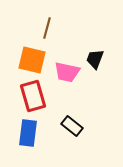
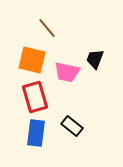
brown line: rotated 55 degrees counterclockwise
red rectangle: moved 2 px right, 1 px down
blue rectangle: moved 8 px right
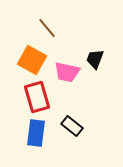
orange square: rotated 16 degrees clockwise
red rectangle: moved 2 px right
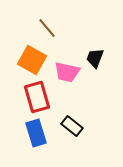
black trapezoid: moved 1 px up
blue rectangle: rotated 24 degrees counterclockwise
